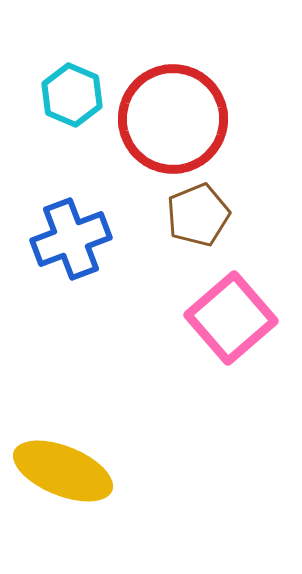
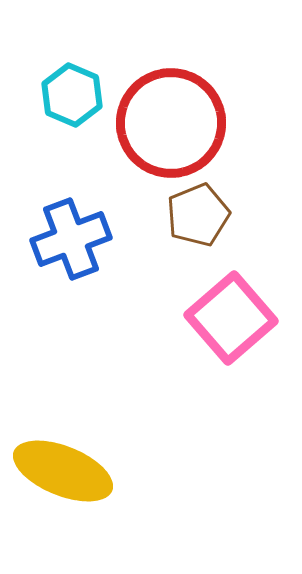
red circle: moved 2 px left, 4 px down
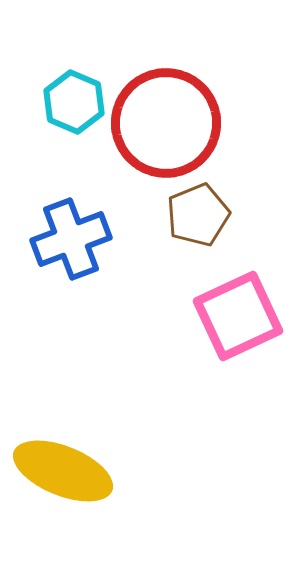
cyan hexagon: moved 2 px right, 7 px down
red circle: moved 5 px left
pink square: moved 7 px right, 2 px up; rotated 16 degrees clockwise
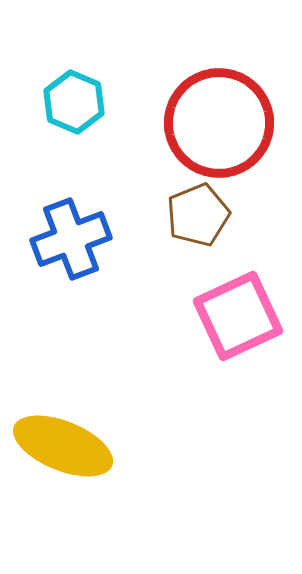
red circle: moved 53 px right
yellow ellipse: moved 25 px up
